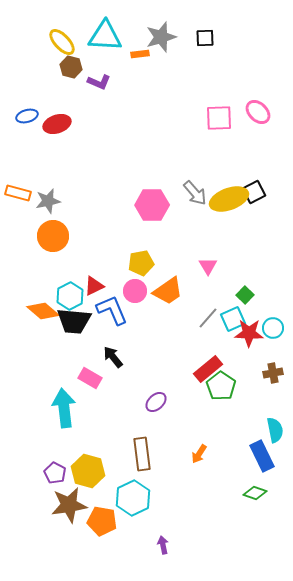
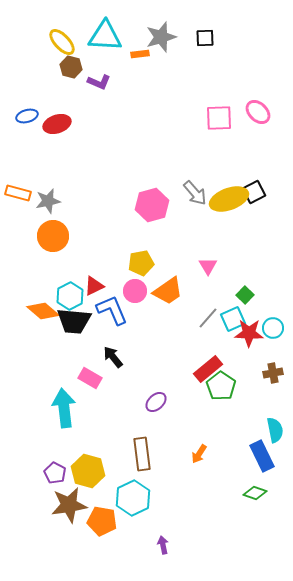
pink hexagon at (152, 205): rotated 16 degrees counterclockwise
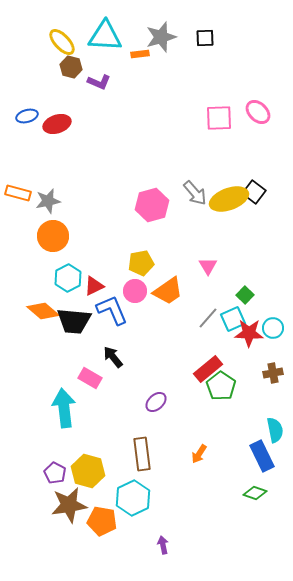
black square at (254, 192): rotated 25 degrees counterclockwise
cyan hexagon at (70, 296): moved 2 px left, 18 px up
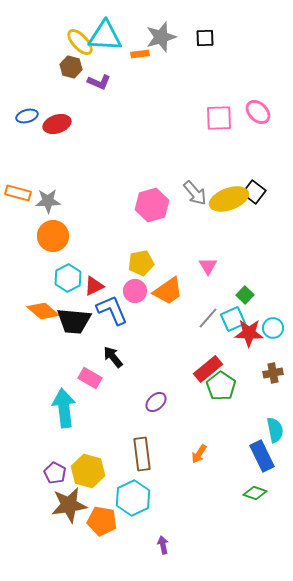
yellow ellipse at (62, 42): moved 18 px right
gray star at (48, 201): rotated 10 degrees clockwise
